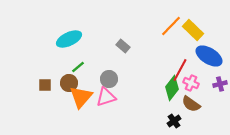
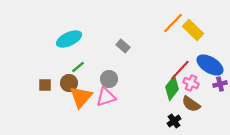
orange line: moved 2 px right, 3 px up
blue ellipse: moved 1 px right, 9 px down
red line: rotated 15 degrees clockwise
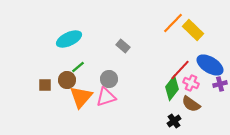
brown circle: moved 2 px left, 3 px up
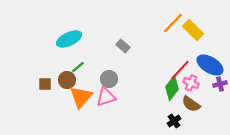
brown square: moved 1 px up
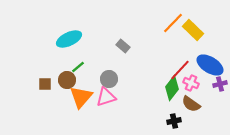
black cross: rotated 24 degrees clockwise
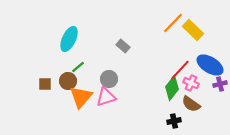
cyan ellipse: rotated 40 degrees counterclockwise
brown circle: moved 1 px right, 1 px down
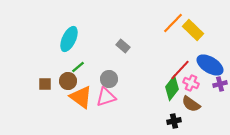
orange triangle: rotated 35 degrees counterclockwise
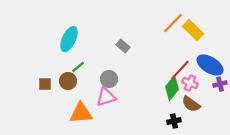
pink cross: moved 1 px left
orange triangle: moved 16 px down; rotated 40 degrees counterclockwise
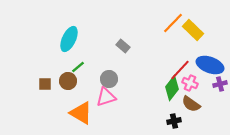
blue ellipse: rotated 12 degrees counterclockwise
orange triangle: rotated 35 degrees clockwise
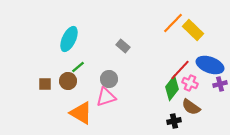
brown semicircle: moved 3 px down
